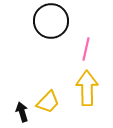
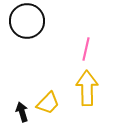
black circle: moved 24 px left
yellow trapezoid: moved 1 px down
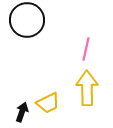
black circle: moved 1 px up
yellow trapezoid: rotated 20 degrees clockwise
black arrow: rotated 36 degrees clockwise
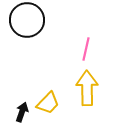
yellow trapezoid: rotated 20 degrees counterclockwise
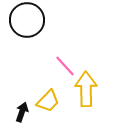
pink line: moved 21 px left, 17 px down; rotated 55 degrees counterclockwise
yellow arrow: moved 1 px left, 1 px down
yellow trapezoid: moved 2 px up
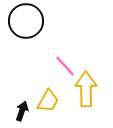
black circle: moved 1 px left, 1 px down
yellow trapezoid: rotated 15 degrees counterclockwise
black arrow: moved 1 px up
